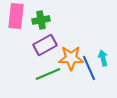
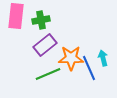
purple rectangle: rotated 10 degrees counterclockwise
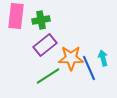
green line: moved 2 px down; rotated 10 degrees counterclockwise
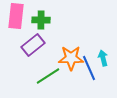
green cross: rotated 12 degrees clockwise
purple rectangle: moved 12 px left
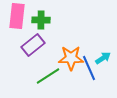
pink rectangle: moved 1 px right
cyan arrow: rotated 70 degrees clockwise
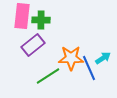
pink rectangle: moved 5 px right
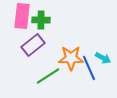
cyan arrow: rotated 63 degrees clockwise
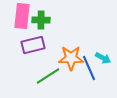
purple rectangle: rotated 25 degrees clockwise
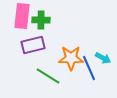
green line: rotated 65 degrees clockwise
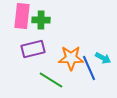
purple rectangle: moved 4 px down
green line: moved 3 px right, 4 px down
